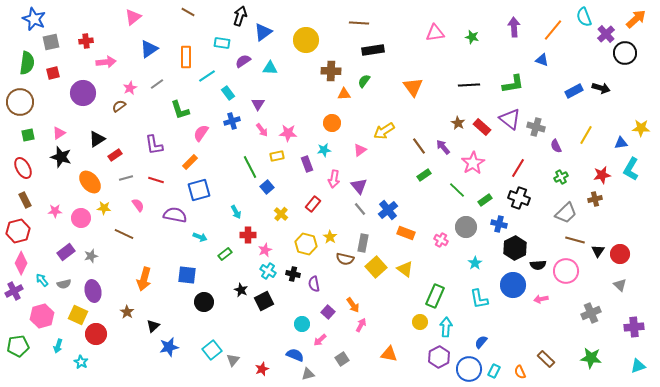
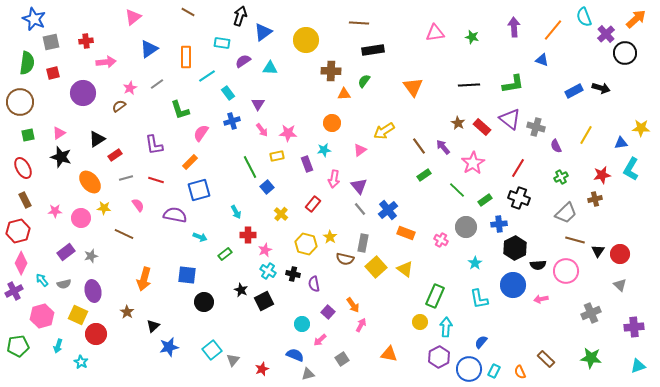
blue cross at (499, 224): rotated 21 degrees counterclockwise
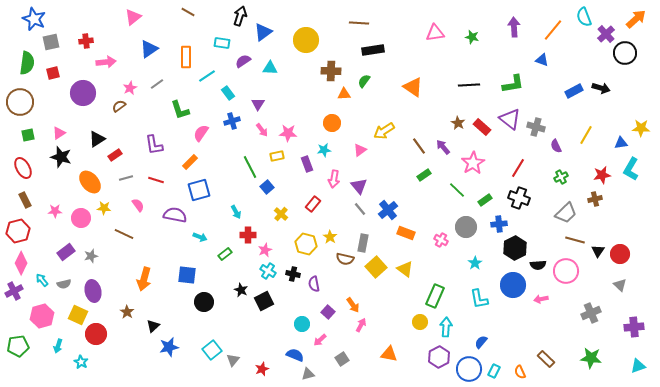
orange triangle at (413, 87): rotated 20 degrees counterclockwise
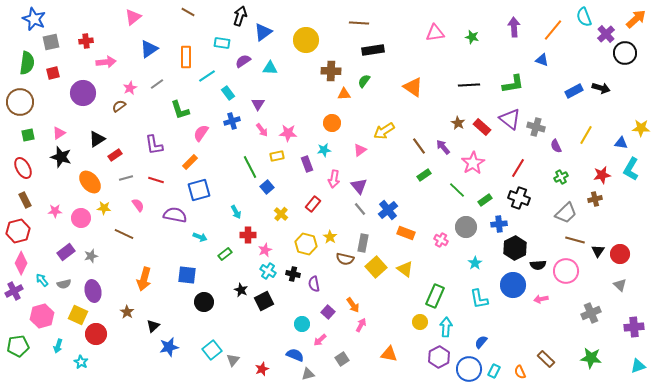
blue triangle at (621, 143): rotated 16 degrees clockwise
